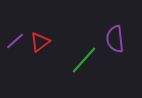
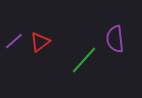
purple line: moved 1 px left
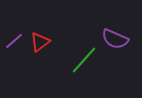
purple semicircle: rotated 60 degrees counterclockwise
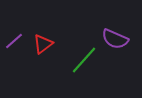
red triangle: moved 3 px right, 2 px down
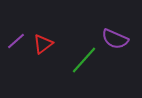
purple line: moved 2 px right
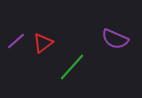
red triangle: moved 1 px up
green line: moved 12 px left, 7 px down
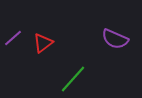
purple line: moved 3 px left, 3 px up
green line: moved 1 px right, 12 px down
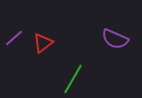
purple line: moved 1 px right
green line: rotated 12 degrees counterclockwise
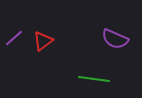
red triangle: moved 2 px up
green line: moved 21 px right; rotated 68 degrees clockwise
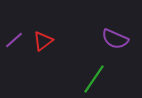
purple line: moved 2 px down
green line: rotated 64 degrees counterclockwise
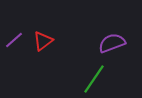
purple semicircle: moved 3 px left, 4 px down; rotated 136 degrees clockwise
